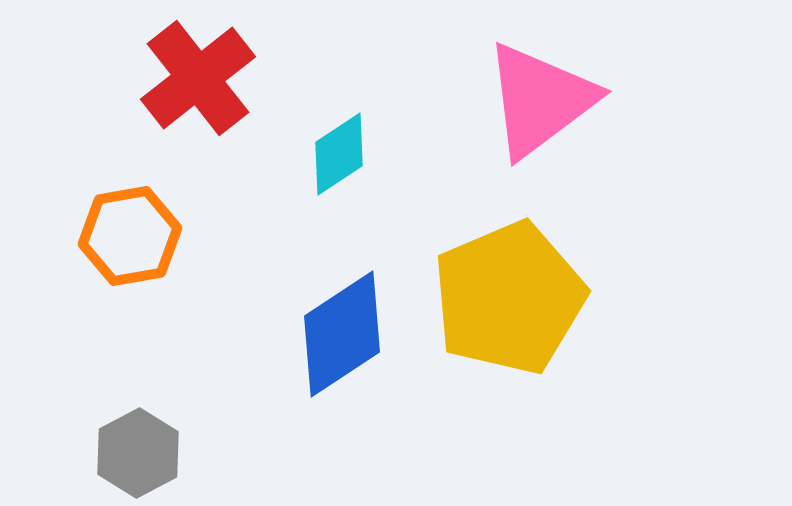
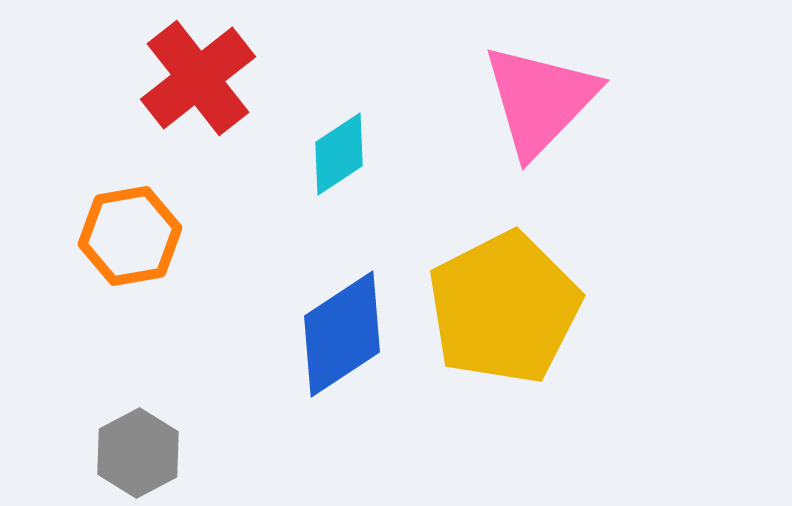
pink triangle: rotated 9 degrees counterclockwise
yellow pentagon: moved 5 px left, 10 px down; rotated 4 degrees counterclockwise
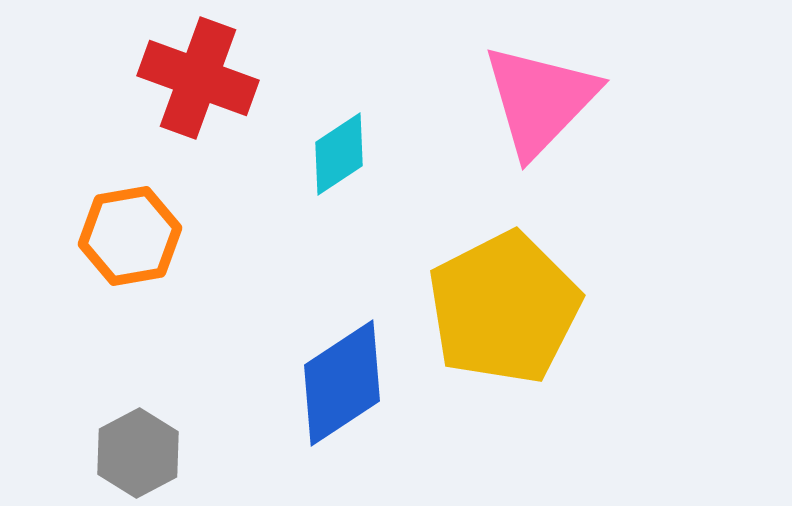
red cross: rotated 32 degrees counterclockwise
blue diamond: moved 49 px down
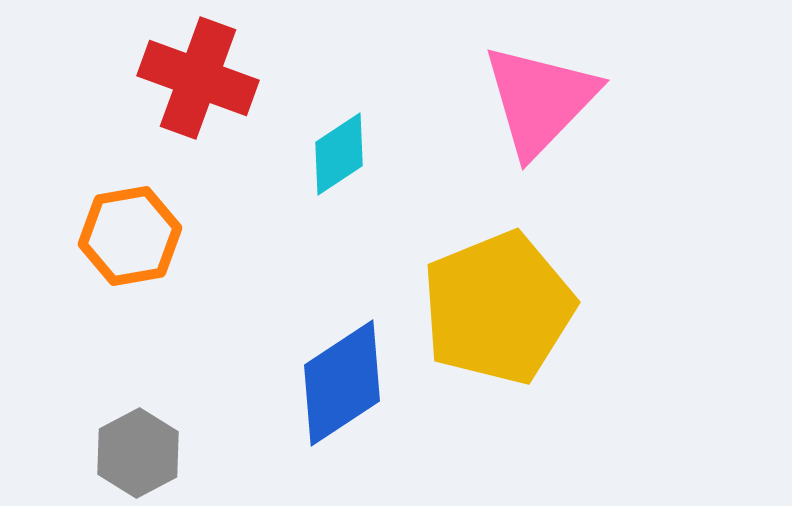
yellow pentagon: moved 6 px left; rotated 5 degrees clockwise
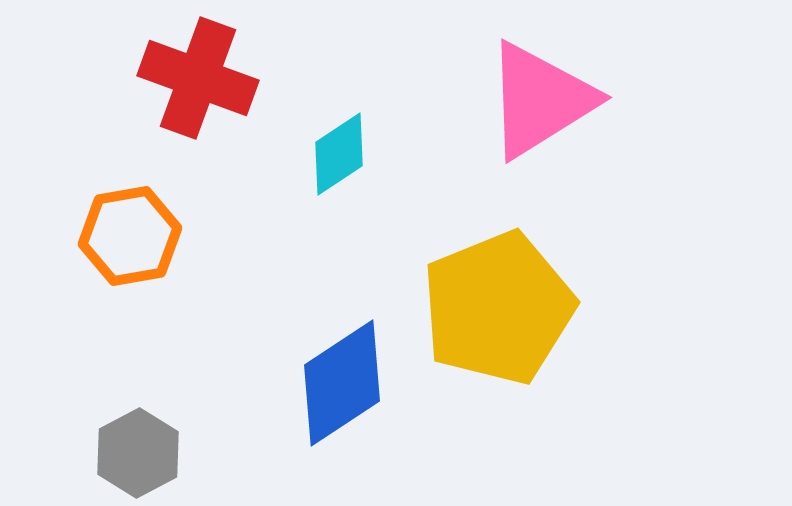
pink triangle: rotated 14 degrees clockwise
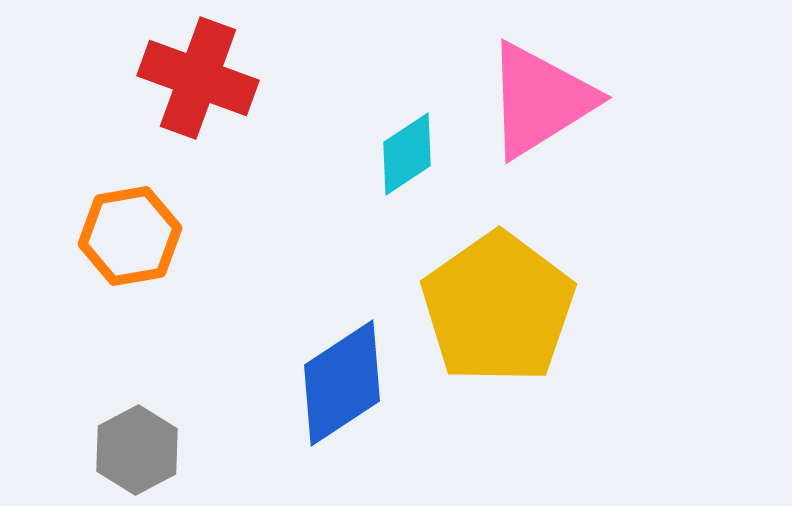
cyan diamond: moved 68 px right
yellow pentagon: rotated 13 degrees counterclockwise
gray hexagon: moved 1 px left, 3 px up
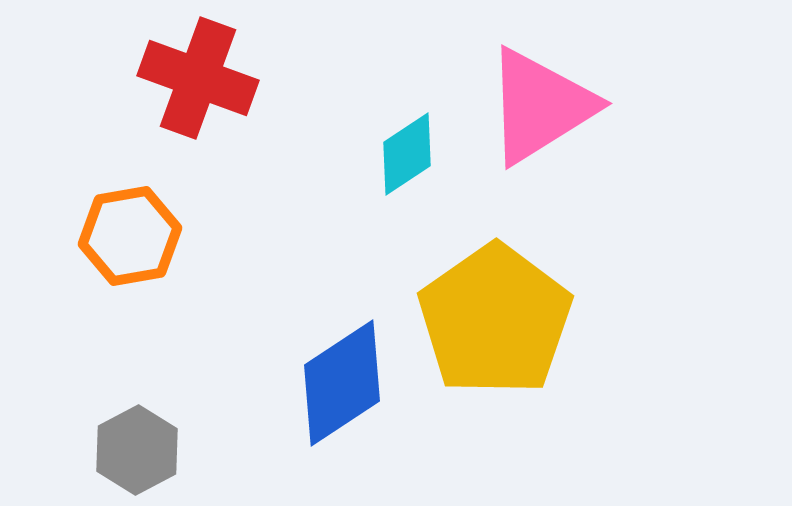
pink triangle: moved 6 px down
yellow pentagon: moved 3 px left, 12 px down
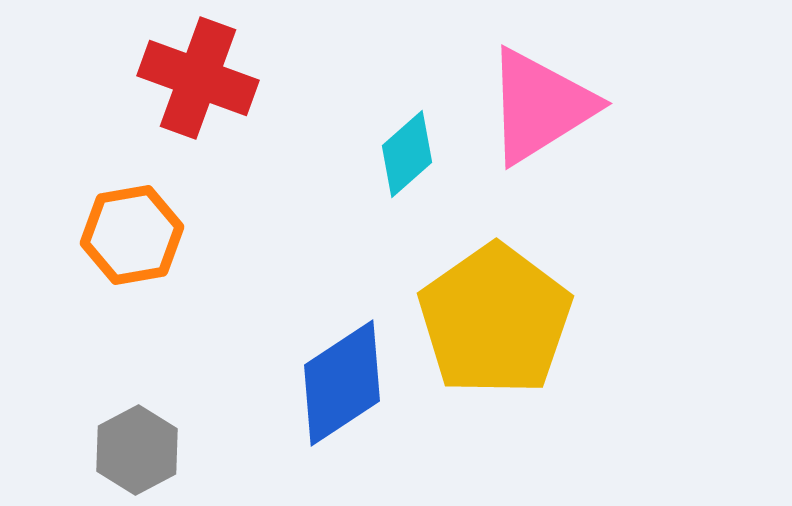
cyan diamond: rotated 8 degrees counterclockwise
orange hexagon: moved 2 px right, 1 px up
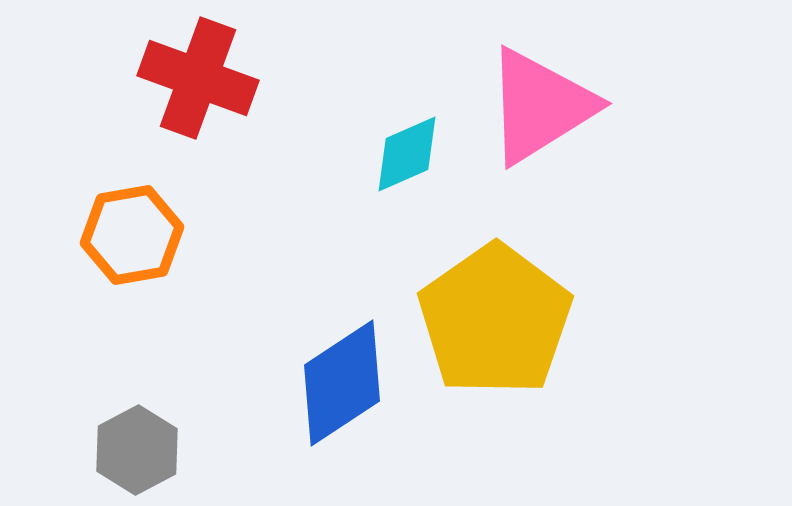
cyan diamond: rotated 18 degrees clockwise
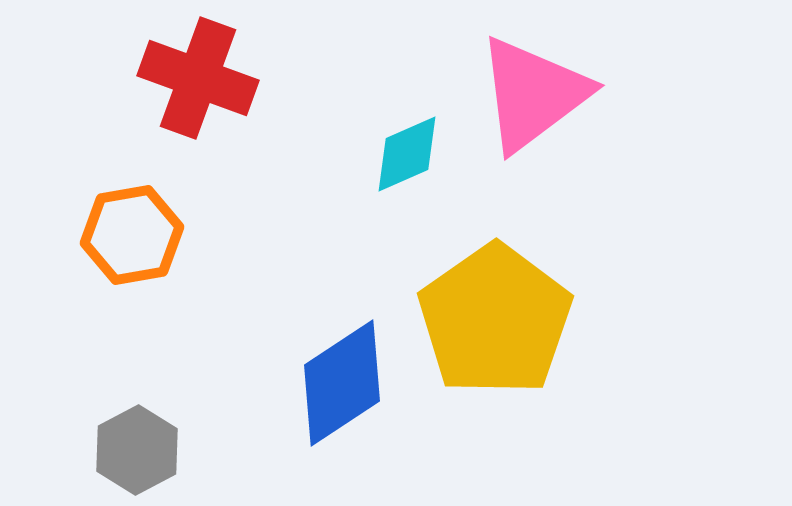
pink triangle: moved 7 px left, 12 px up; rotated 5 degrees counterclockwise
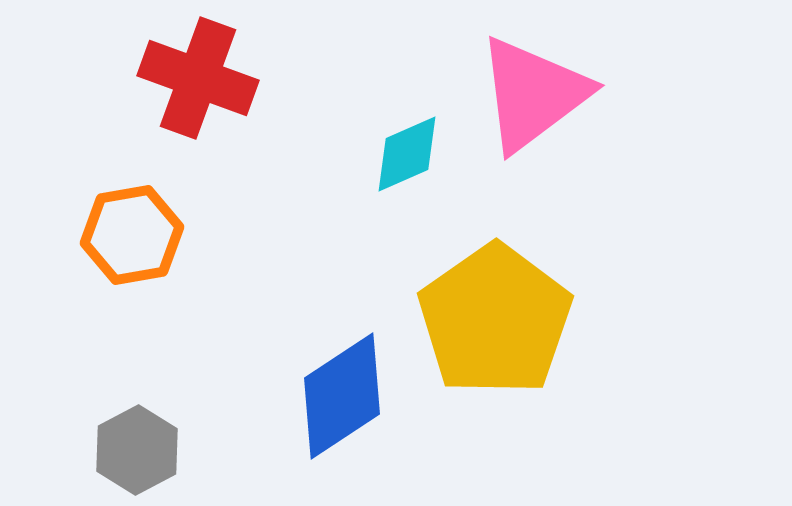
blue diamond: moved 13 px down
